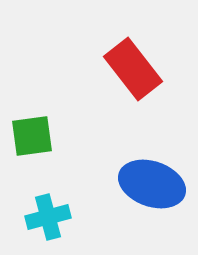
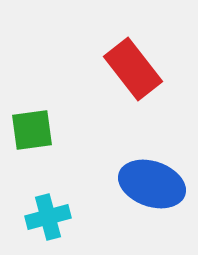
green square: moved 6 px up
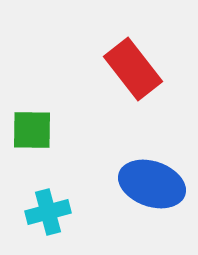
green square: rotated 9 degrees clockwise
cyan cross: moved 5 px up
